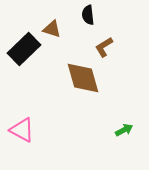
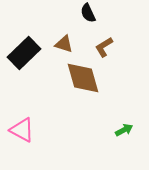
black semicircle: moved 2 px up; rotated 18 degrees counterclockwise
brown triangle: moved 12 px right, 15 px down
black rectangle: moved 4 px down
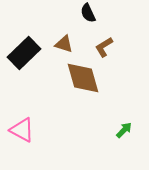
green arrow: rotated 18 degrees counterclockwise
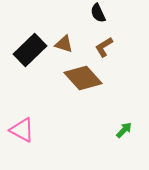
black semicircle: moved 10 px right
black rectangle: moved 6 px right, 3 px up
brown diamond: rotated 27 degrees counterclockwise
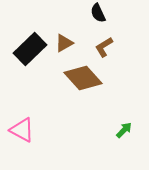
brown triangle: moved 1 px up; rotated 48 degrees counterclockwise
black rectangle: moved 1 px up
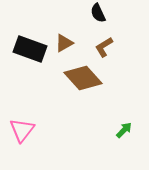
black rectangle: rotated 64 degrees clockwise
pink triangle: rotated 40 degrees clockwise
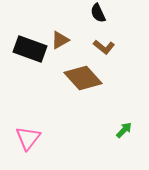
brown triangle: moved 4 px left, 3 px up
brown L-shape: rotated 110 degrees counterclockwise
pink triangle: moved 6 px right, 8 px down
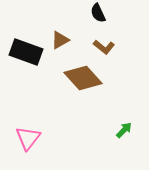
black rectangle: moved 4 px left, 3 px down
